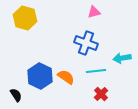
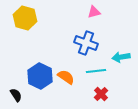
cyan arrow: moved 1 px left, 1 px up
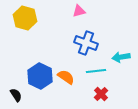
pink triangle: moved 15 px left, 1 px up
